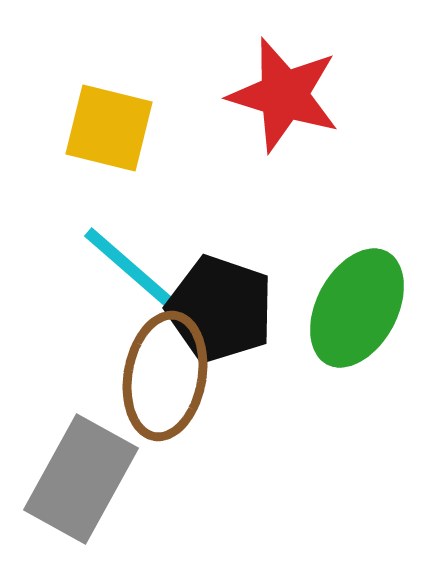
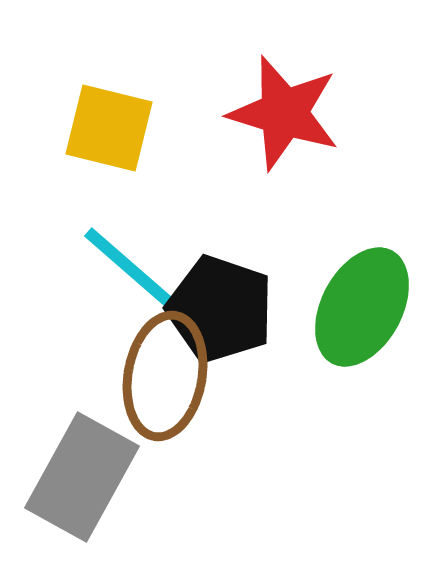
red star: moved 18 px down
green ellipse: moved 5 px right, 1 px up
gray rectangle: moved 1 px right, 2 px up
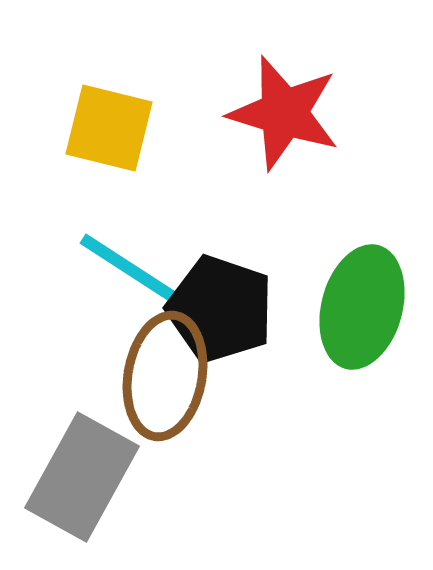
cyan line: rotated 8 degrees counterclockwise
green ellipse: rotated 13 degrees counterclockwise
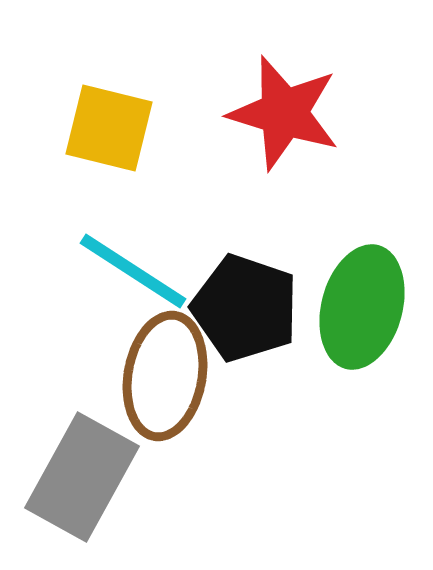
black pentagon: moved 25 px right, 1 px up
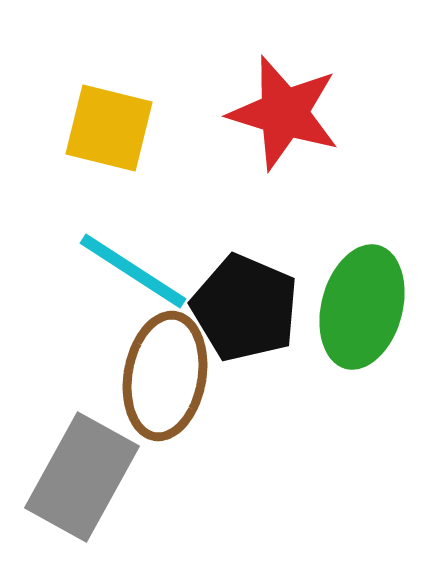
black pentagon: rotated 4 degrees clockwise
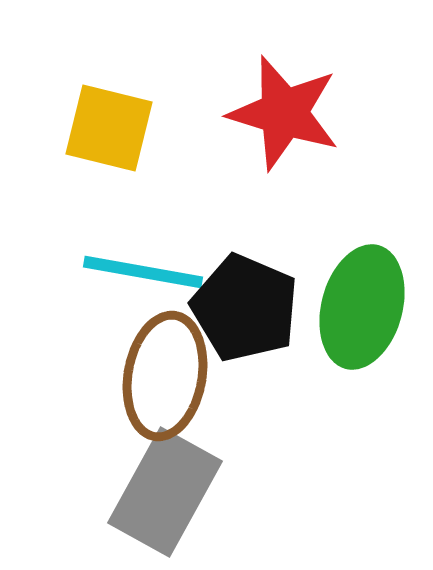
cyan line: moved 10 px right, 1 px down; rotated 23 degrees counterclockwise
gray rectangle: moved 83 px right, 15 px down
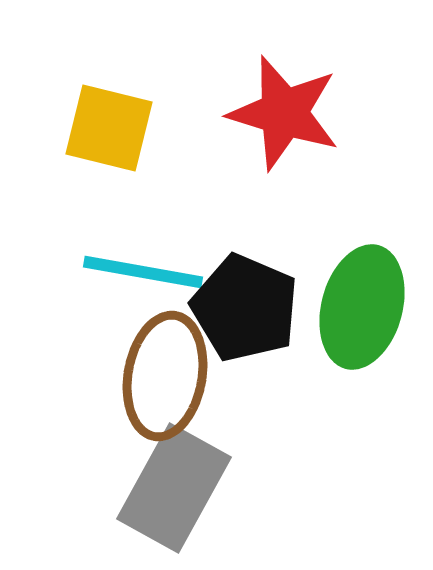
gray rectangle: moved 9 px right, 4 px up
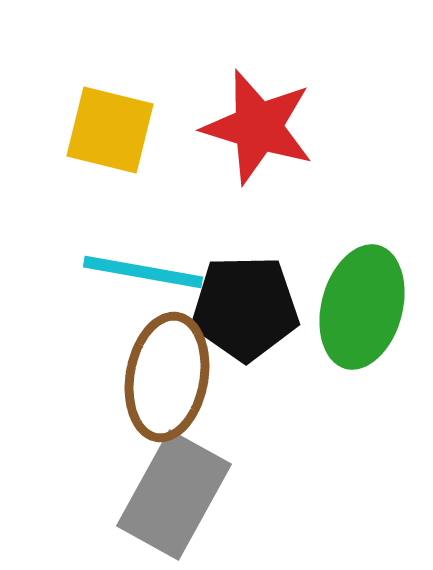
red star: moved 26 px left, 14 px down
yellow square: moved 1 px right, 2 px down
black pentagon: rotated 24 degrees counterclockwise
brown ellipse: moved 2 px right, 1 px down
gray rectangle: moved 7 px down
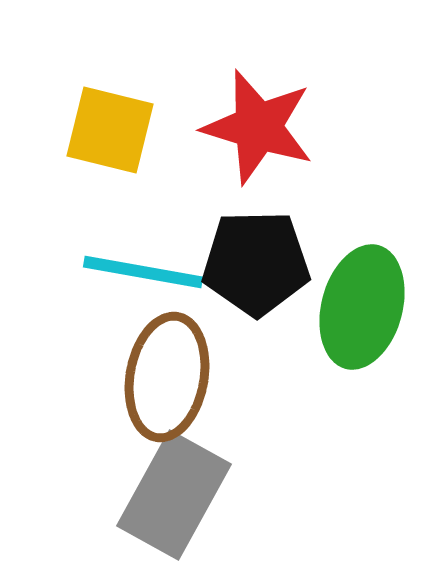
black pentagon: moved 11 px right, 45 px up
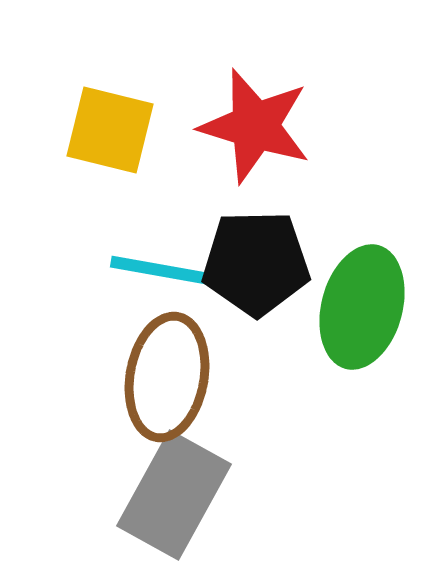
red star: moved 3 px left, 1 px up
cyan line: moved 27 px right
